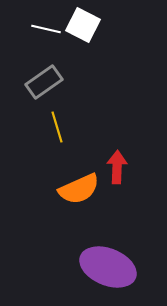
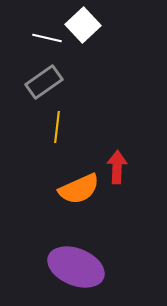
white square: rotated 20 degrees clockwise
white line: moved 1 px right, 9 px down
yellow line: rotated 24 degrees clockwise
purple ellipse: moved 32 px left
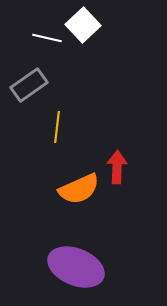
gray rectangle: moved 15 px left, 3 px down
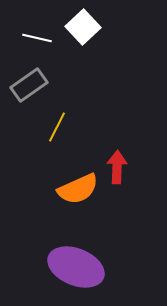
white square: moved 2 px down
white line: moved 10 px left
yellow line: rotated 20 degrees clockwise
orange semicircle: moved 1 px left
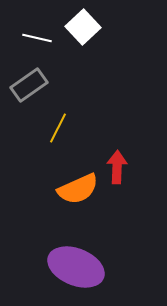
yellow line: moved 1 px right, 1 px down
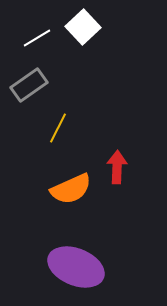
white line: rotated 44 degrees counterclockwise
orange semicircle: moved 7 px left
